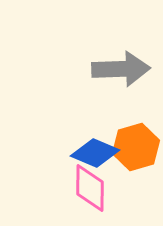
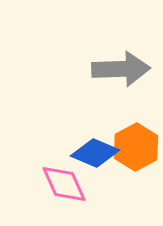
orange hexagon: rotated 12 degrees counterclockwise
pink diamond: moved 26 px left, 4 px up; rotated 24 degrees counterclockwise
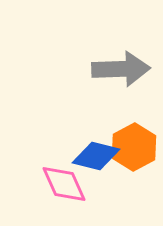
orange hexagon: moved 2 px left
blue diamond: moved 1 px right, 3 px down; rotated 9 degrees counterclockwise
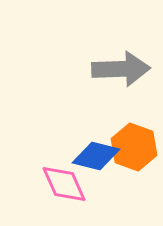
orange hexagon: rotated 12 degrees counterclockwise
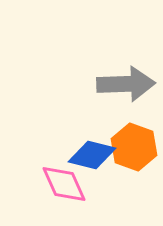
gray arrow: moved 5 px right, 15 px down
blue diamond: moved 4 px left, 1 px up
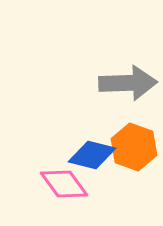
gray arrow: moved 2 px right, 1 px up
pink diamond: rotated 12 degrees counterclockwise
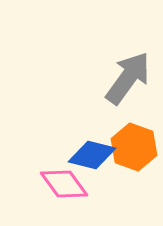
gray arrow: moved 5 px up; rotated 52 degrees counterclockwise
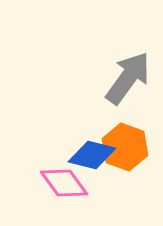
orange hexagon: moved 9 px left
pink diamond: moved 1 px up
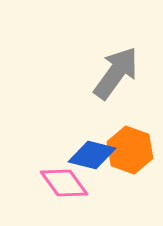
gray arrow: moved 12 px left, 5 px up
orange hexagon: moved 5 px right, 3 px down
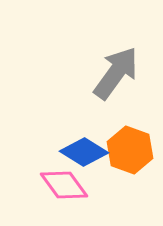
blue diamond: moved 8 px left, 3 px up; rotated 18 degrees clockwise
pink diamond: moved 2 px down
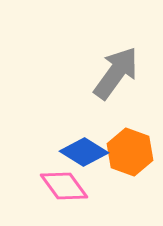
orange hexagon: moved 2 px down
pink diamond: moved 1 px down
